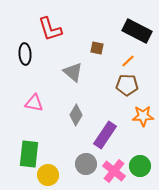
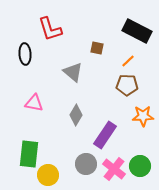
pink cross: moved 2 px up
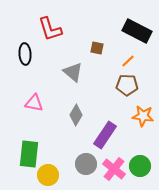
orange star: rotated 10 degrees clockwise
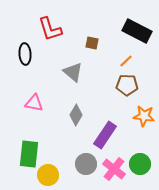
brown square: moved 5 px left, 5 px up
orange line: moved 2 px left
orange star: moved 1 px right
green circle: moved 2 px up
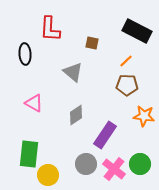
red L-shape: rotated 20 degrees clockwise
pink triangle: rotated 18 degrees clockwise
gray diamond: rotated 25 degrees clockwise
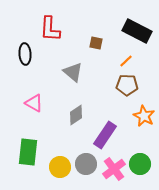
brown square: moved 4 px right
orange star: rotated 20 degrees clockwise
green rectangle: moved 1 px left, 2 px up
pink cross: rotated 15 degrees clockwise
yellow circle: moved 12 px right, 8 px up
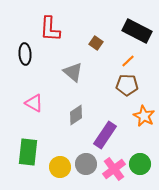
brown square: rotated 24 degrees clockwise
orange line: moved 2 px right
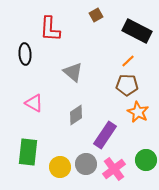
brown square: moved 28 px up; rotated 24 degrees clockwise
orange star: moved 6 px left, 4 px up
green circle: moved 6 px right, 4 px up
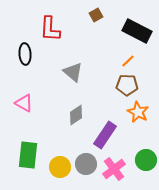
pink triangle: moved 10 px left
green rectangle: moved 3 px down
